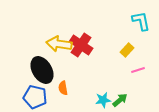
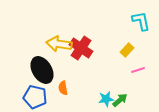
red cross: moved 3 px down
cyan star: moved 3 px right, 1 px up
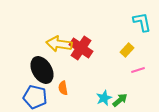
cyan L-shape: moved 1 px right, 1 px down
cyan star: moved 2 px left, 1 px up; rotated 14 degrees counterclockwise
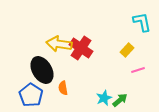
blue pentagon: moved 4 px left, 2 px up; rotated 20 degrees clockwise
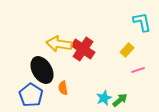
red cross: moved 2 px right, 1 px down
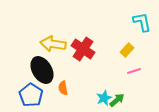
yellow arrow: moved 6 px left
pink line: moved 4 px left, 1 px down
green arrow: moved 3 px left
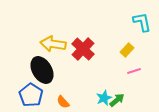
red cross: rotated 10 degrees clockwise
orange semicircle: moved 14 px down; rotated 32 degrees counterclockwise
